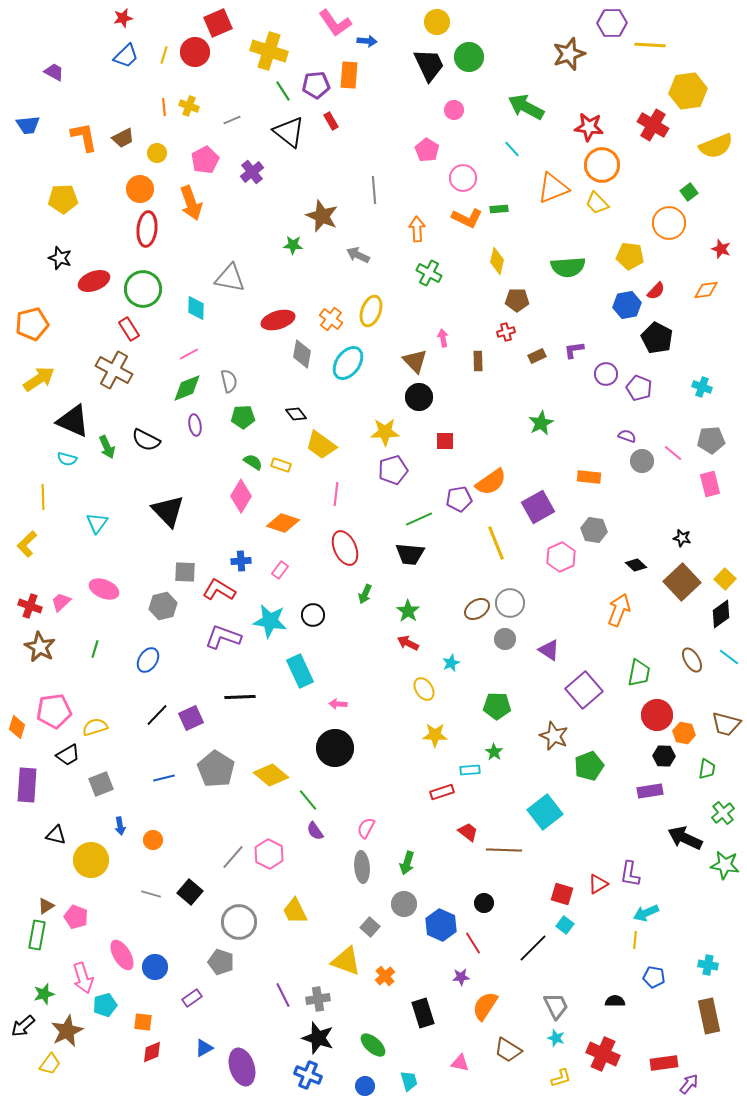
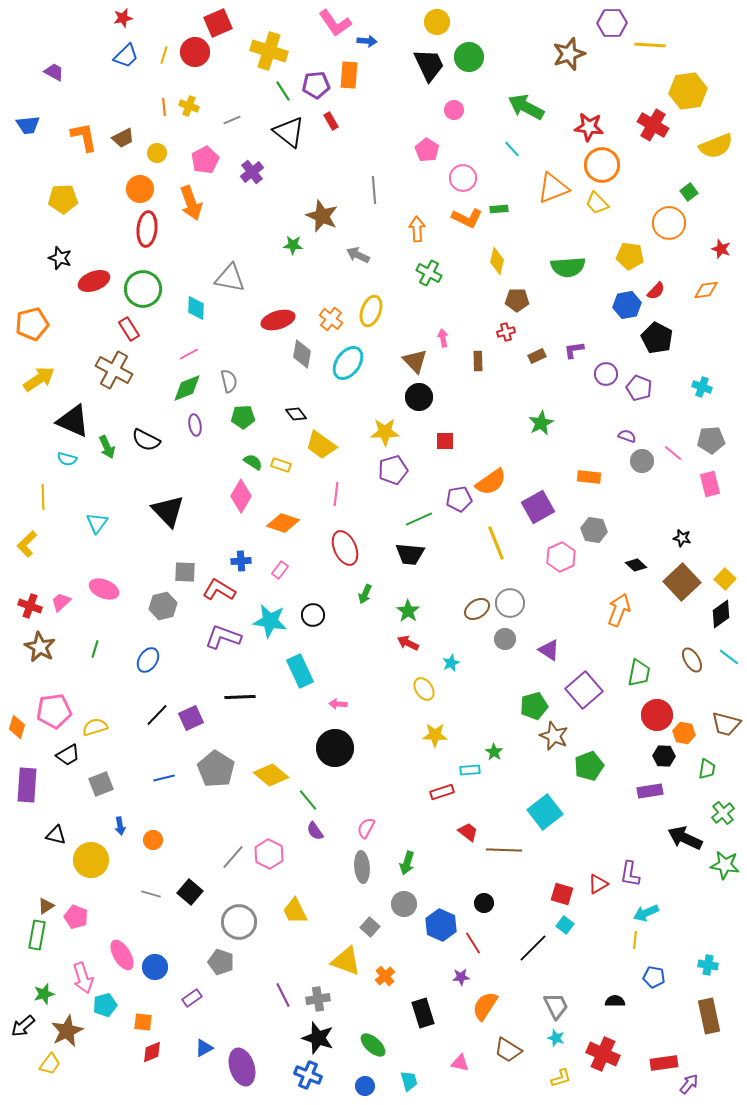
green pentagon at (497, 706): moved 37 px right; rotated 16 degrees counterclockwise
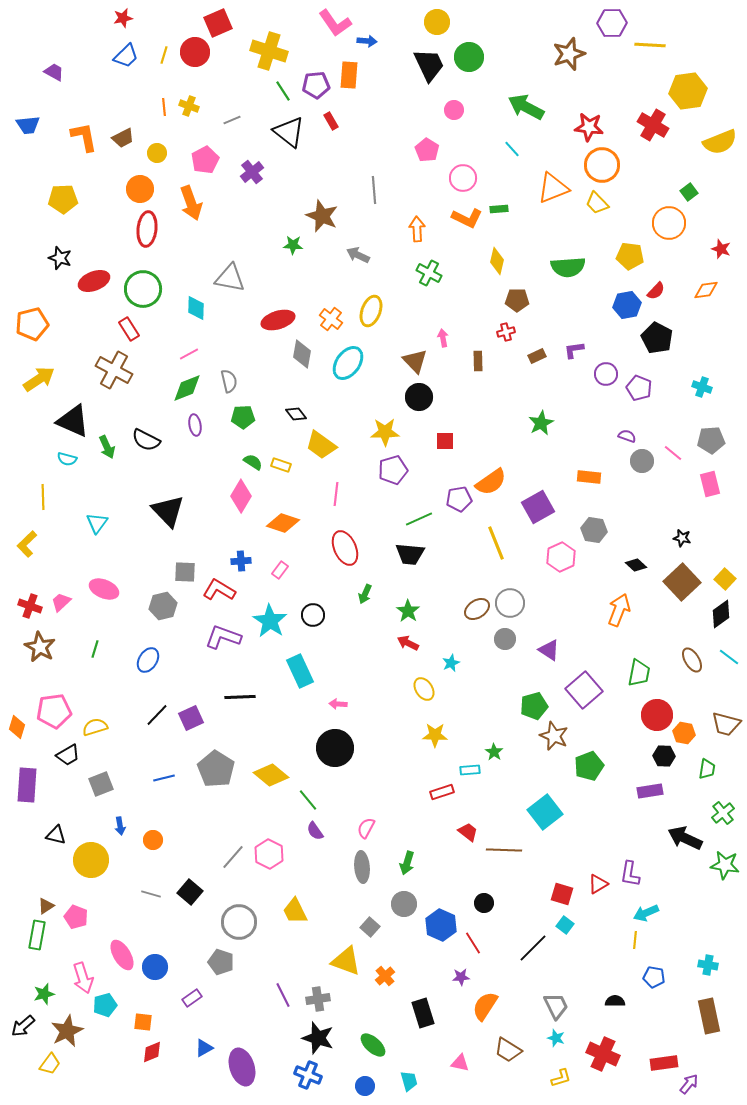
yellow semicircle at (716, 146): moved 4 px right, 4 px up
cyan star at (270, 621): rotated 24 degrees clockwise
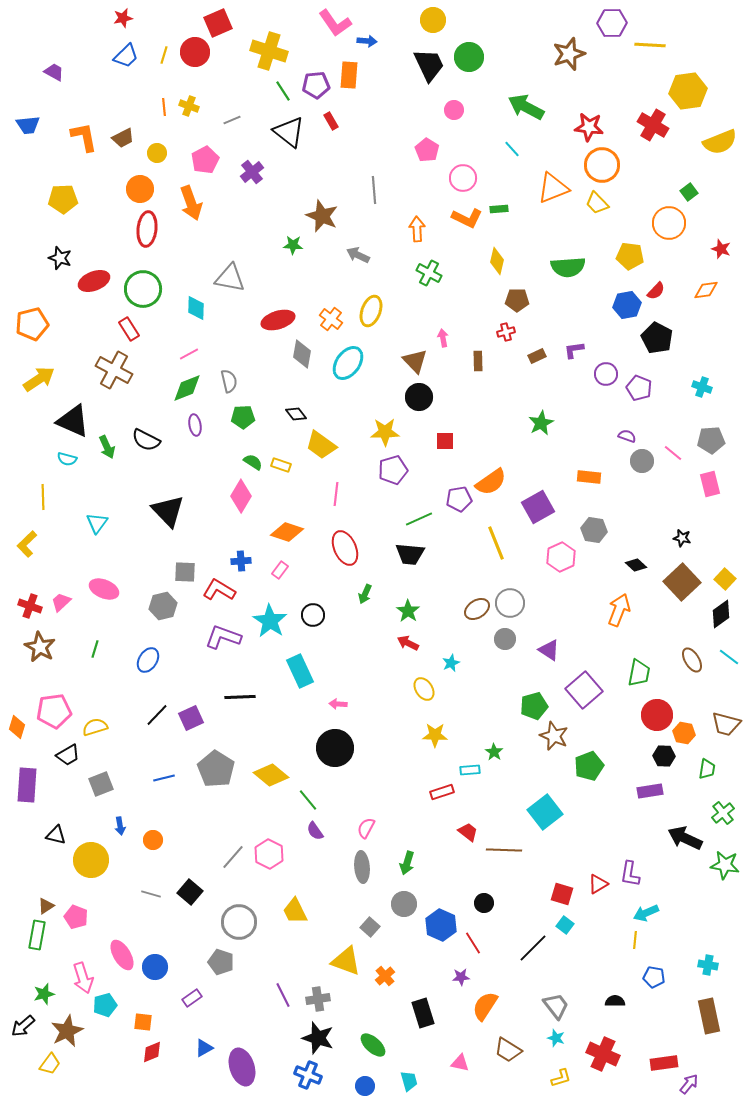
yellow circle at (437, 22): moved 4 px left, 2 px up
orange diamond at (283, 523): moved 4 px right, 9 px down
gray trapezoid at (556, 1006): rotated 12 degrees counterclockwise
